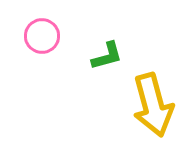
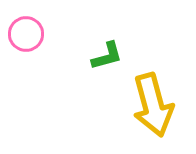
pink circle: moved 16 px left, 2 px up
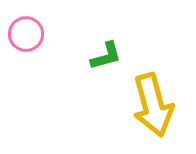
green L-shape: moved 1 px left
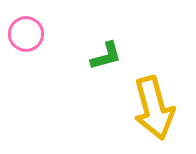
yellow arrow: moved 1 px right, 3 px down
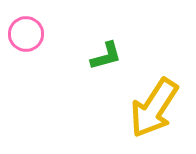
yellow arrow: rotated 48 degrees clockwise
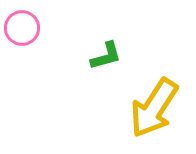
pink circle: moved 4 px left, 6 px up
